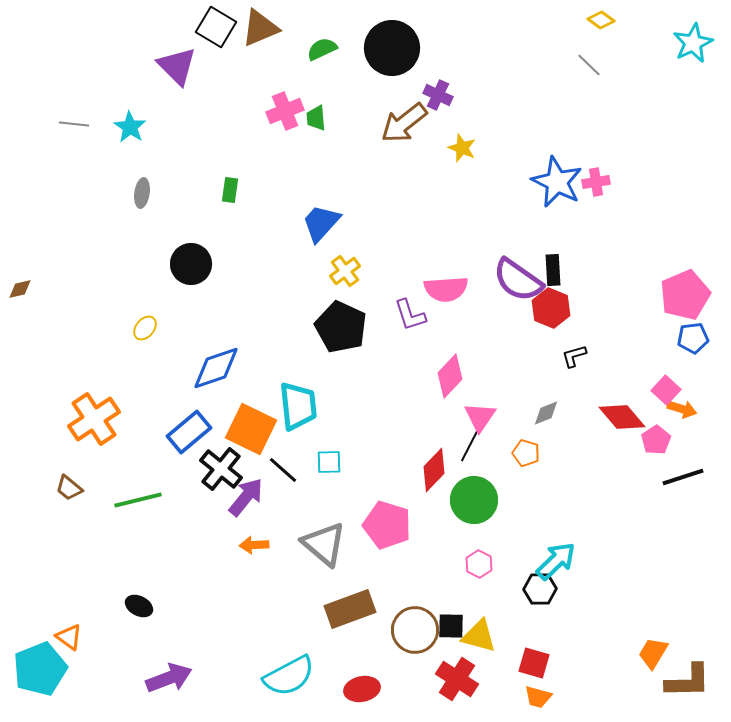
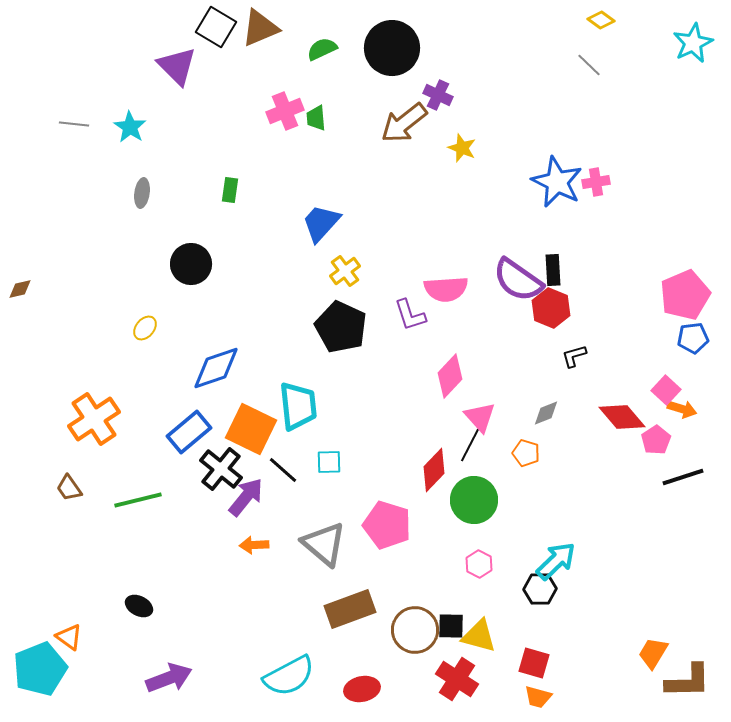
pink triangle at (480, 417): rotated 16 degrees counterclockwise
brown trapezoid at (69, 488): rotated 16 degrees clockwise
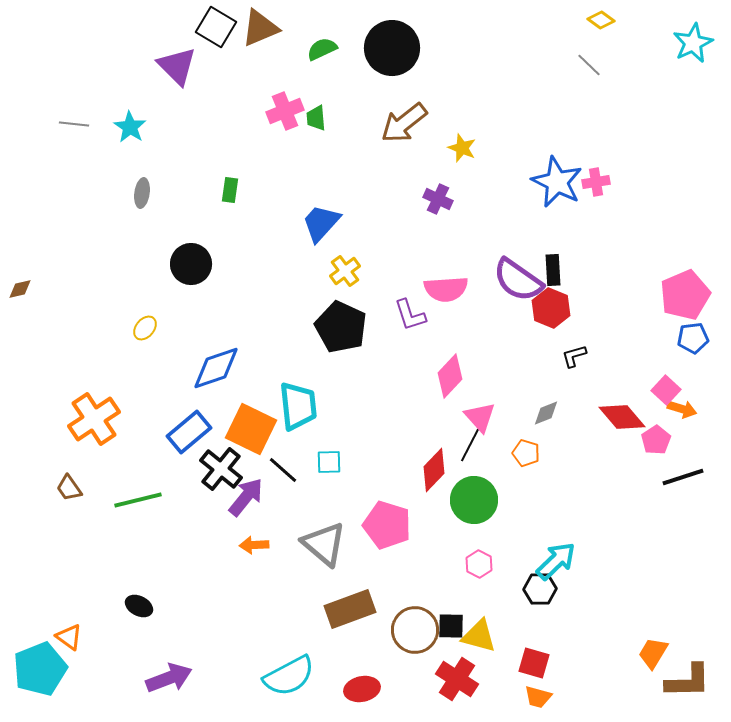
purple cross at (438, 95): moved 104 px down
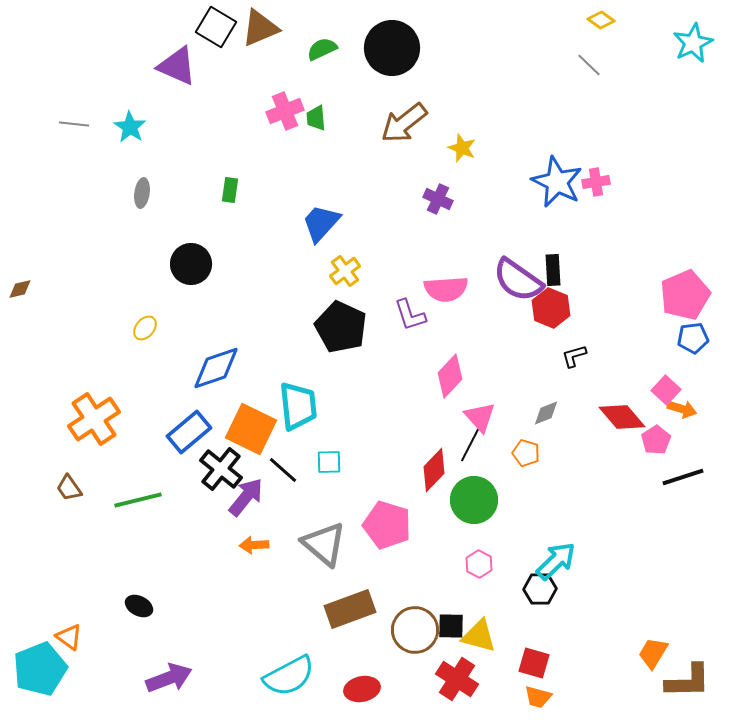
purple triangle at (177, 66): rotated 21 degrees counterclockwise
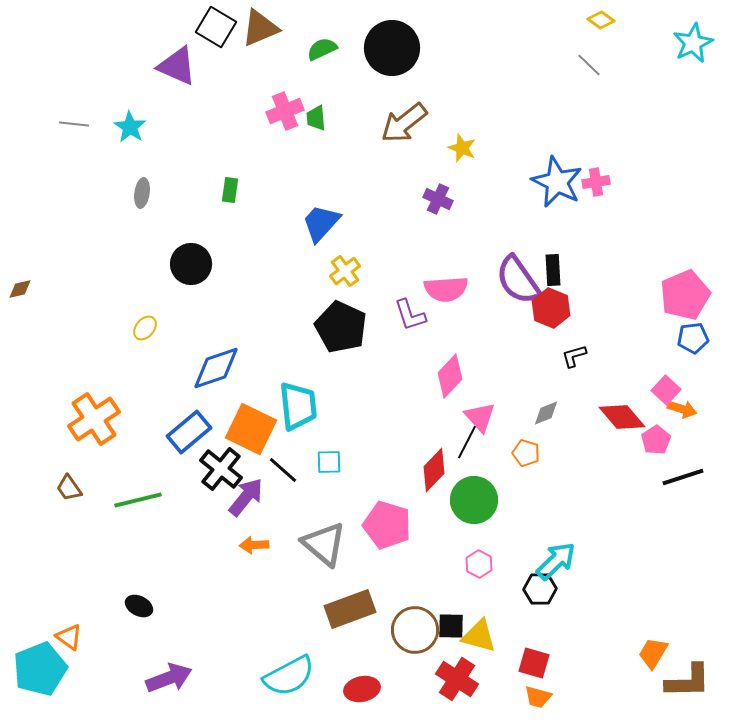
purple semicircle at (518, 280): rotated 20 degrees clockwise
black line at (470, 445): moved 3 px left, 3 px up
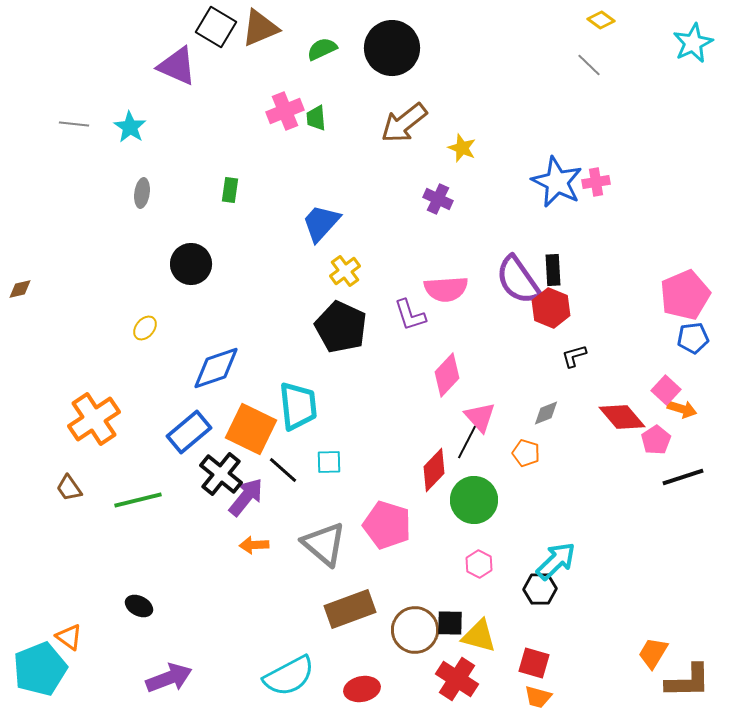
pink diamond at (450, 376): moved 3 px left, 1 px up
black cross at (221, 469): moved 5 px down
black square at (451, 626): moved 1 px left, 3 px up
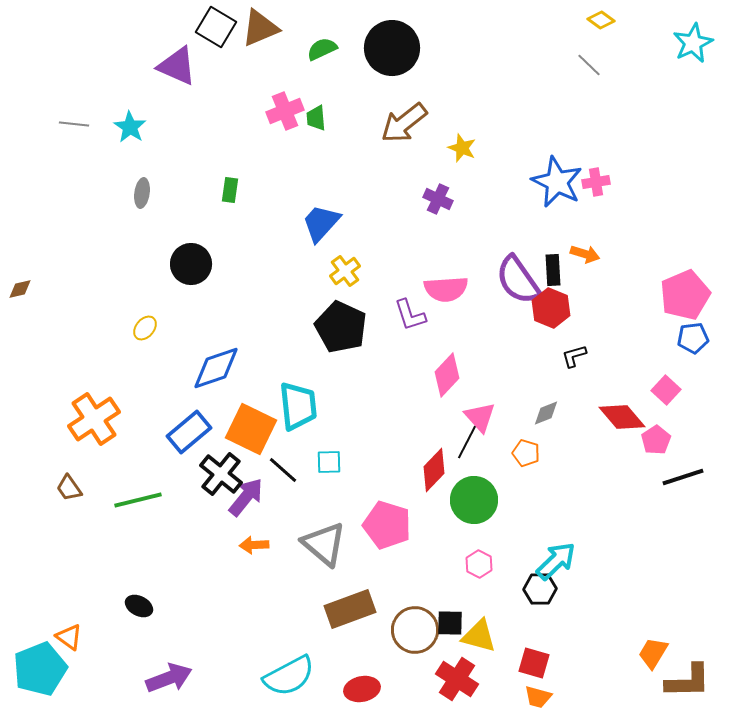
orange arrow at (682, 409): moved 97 px left, 155 px up
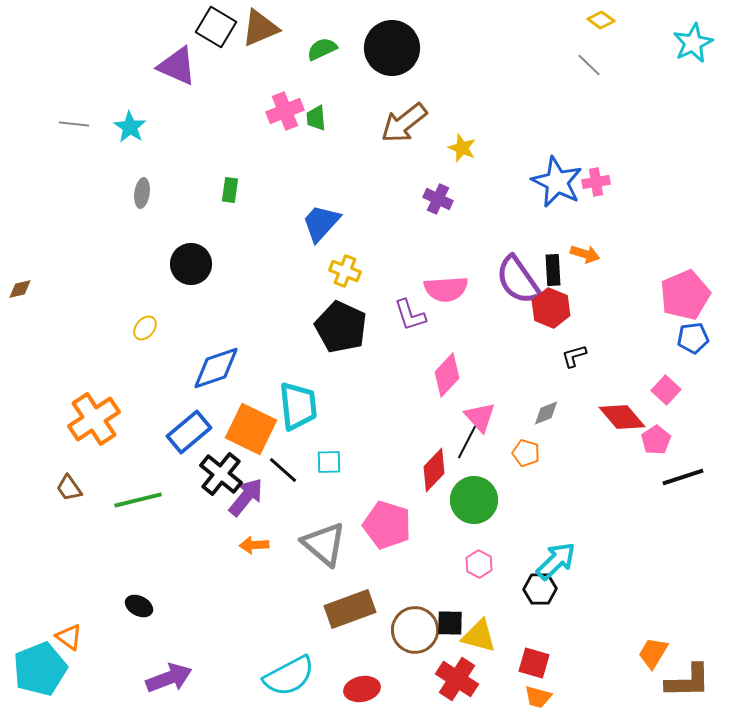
yellow cross at (345, 271): rotated 32 degrees counterclockwise
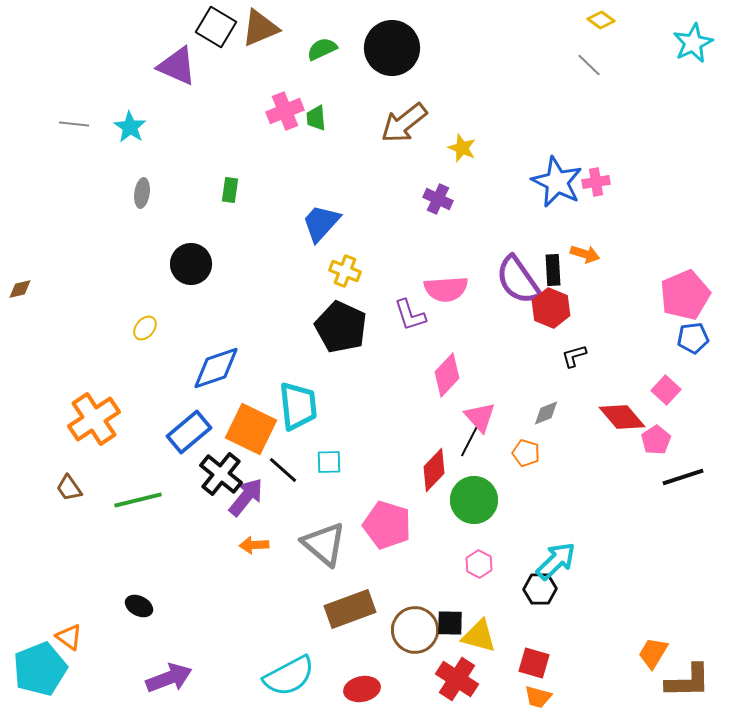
black line at (467, 442): moved 3 px right, 2 px up
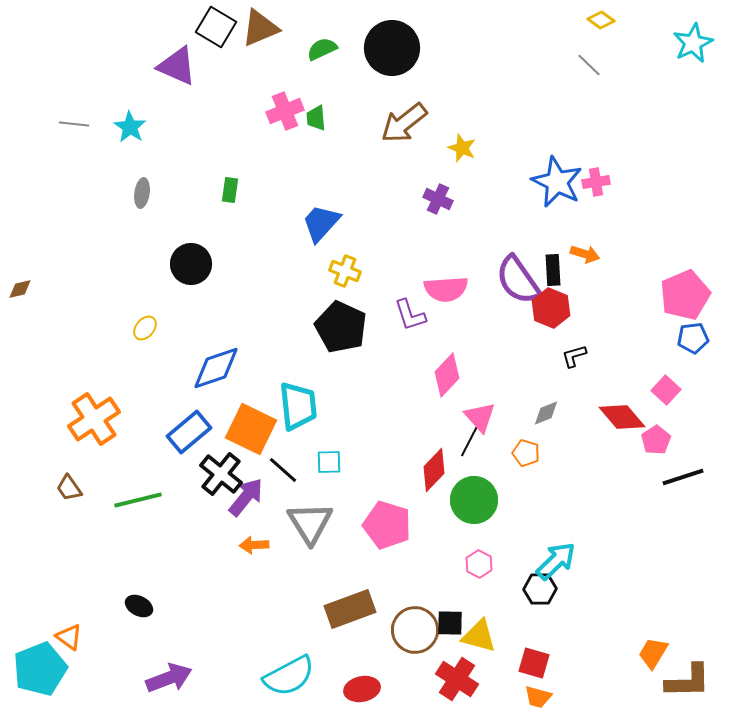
gray triangle at (324, 544): moved 14 px left, 21 px up; rotated 18 degrees clockwise
